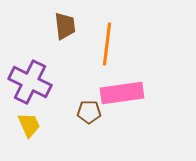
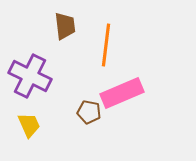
orange line: moved 1 px left, 1 px down
purple cross: moved 6 px up
pink rectangle: rotated 15 degrees counterclockwise
brown pentagon: rotated 10 degrees clockwise
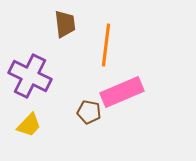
brown trapezoid: moved 2 px up
pink rectangle: moved 1 px up
yellow trapezoid: rotated 68 degrees clockwise
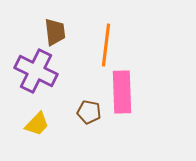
brown trapezoid: moved 10 px left, 8 px down
purple cross: moved 6 px right, 5 px up
pink rectangle: rotated 69 degrees counterclockwise
yellow trapezoid: moved 8 px right, 1 px up
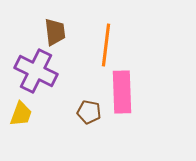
yellow trapezoid: moved 16 px left, 10 px up; rotated 24 degrees counterclockwise
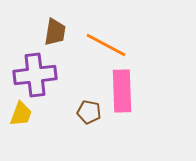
brown trapezoid: rotated 16 degrees clockwise
orange line: rotated 69 degrees counterclockwise
purple cross: moved 1 px left, 4 px down; rotated 33 degrees counterclockwise
pink rectangle: moved 1 px up
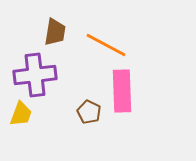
brown pentagon: rotated 15 degrees clockwise
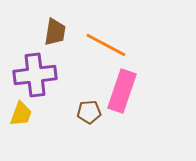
pink rectangle: rotated 21 degrees clockwise
brown pentagon: rotated 30 degrees counterclockwise
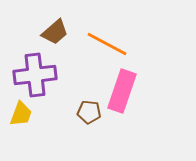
brown trapezoid: rotated 40 degrees clockwise
orange line: moved 1 px right, 1 px up
brown pentagon: rotated 10 degrees clockwise
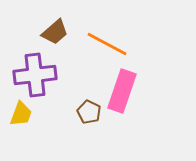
brown pentagon: rotated 20 degrees clockwise
